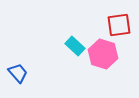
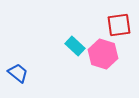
blue trapezoid: rotated 10 degrees counterclockwise
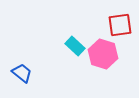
red square: moved 1 px right
blue trapezoid: moved 4 px right
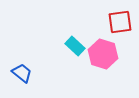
red square: moved 3 px up
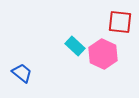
red square: rotated 15 degrees clockwise
pink hexagon: rotated 8 degrees clockwise
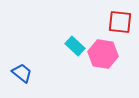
pink hexagon: rotated 16 degrees counterclockwise
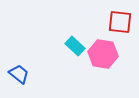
blue trapezoid: moved 3 px left, 1 px down
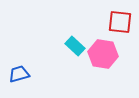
blue trapezoid: rotated 55 degrees counterclockwise
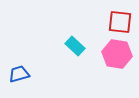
pink hexagon: moved 14 px right
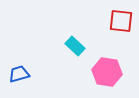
red square: moved 1 px right, 1 px up
pink hexagon: moved 10 px left, 18 px down
